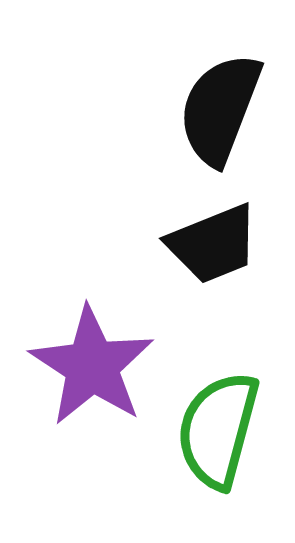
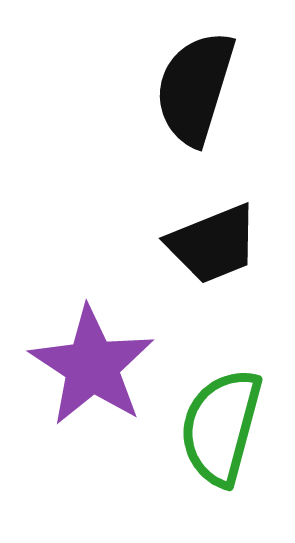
black semicircle: moved 25 px left, 21 px up; rotated 4 degrees counterclockwise
green semicircle: moved 3 px right, 3 px up
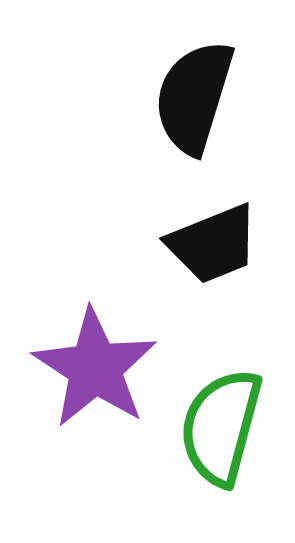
black semicircle: moved 1 px left, 9 px down
purple star: moved 3 px right, 2 px down
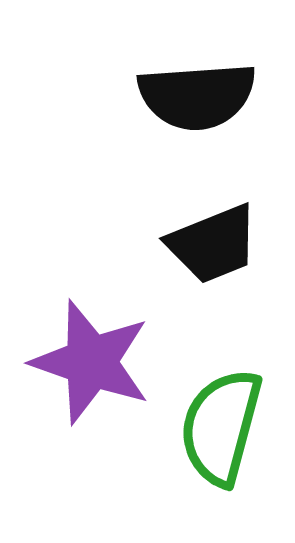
black semicircle: moved 3 px right, 1 px up; rotated 111 degrees counterclockwise
purple star: moved 4 px left, 6 px up; rotated 14 degrees counterclockwise
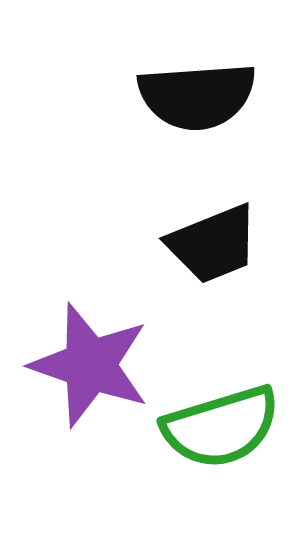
purple star: moved 1 px left, 3 px down
green semicircle: rotated 122 degrees counterclockwise
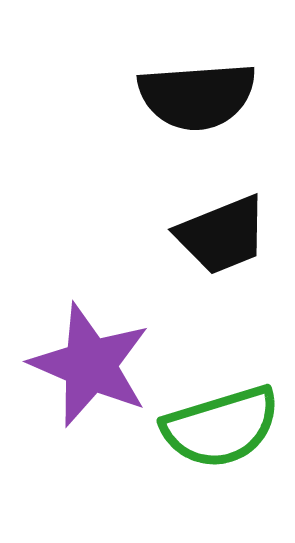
black trapezoid: moved 9 px right, 9 px up
purple star: rotated 4 degrees clockwise
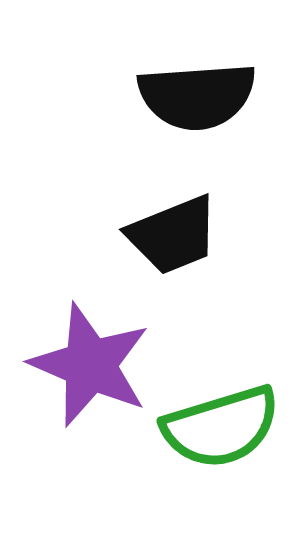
black trapezoid: moved 49 px left
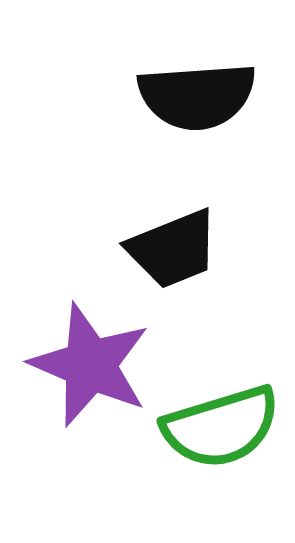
black trapezoid: moved 14 px down
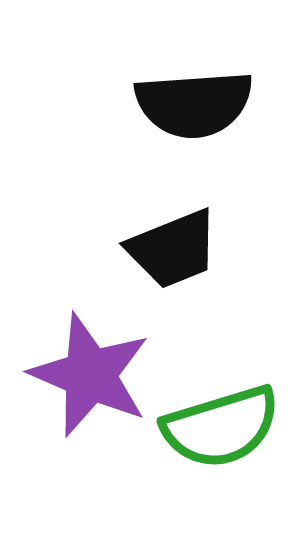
black semicircle: moved 3 px left, 8 px down
purple star: moved 10 px down
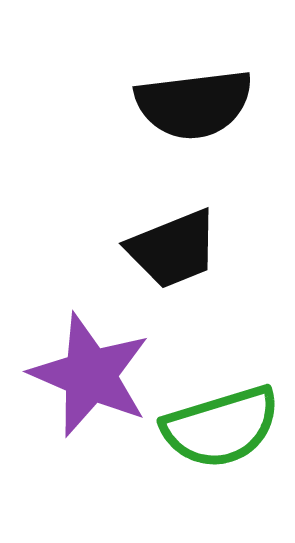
black semicircle: rotated 3 degrees counterclockwise
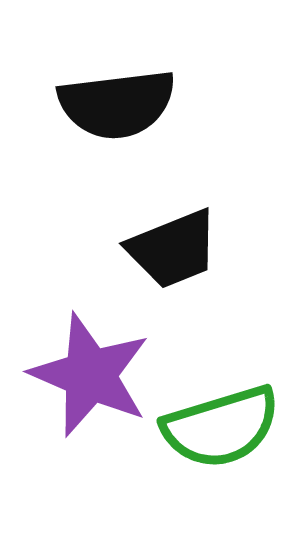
black semicircle: moved 77 px left
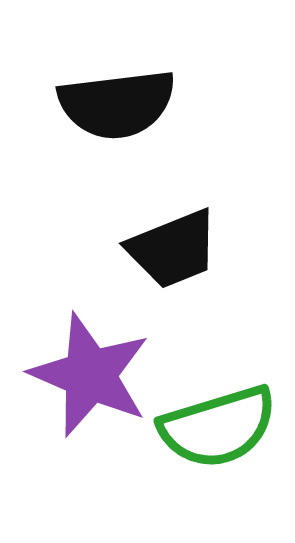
green semicircle: moved 3 px left
